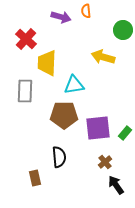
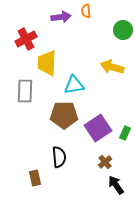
purple arrow: rotated 24 degrees counterclockwise
red cross: rotated 20 degrees clockwise
yellow arrow: moved 9 px right, 10 px down
purple square: rotated 28 degrees counterclockwise
green rectangle: rotated 16 degrees counterclockwise
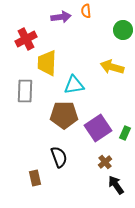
black semicircle: rotated 15 degrees counterclockwise
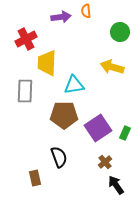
green circle: moved 3 px left, 2 px down
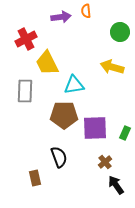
yellow trapezoid: rotated 28 degrees counterclockwise
purple square: moved 3 px left; rotated 32 degrees clockwise
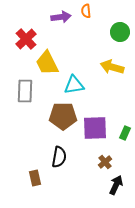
red cross: rotated 15 degrees counterclockwise
brown pentagon: moved 1 px left, 1 px down
black semicircle: rotated 30 degrees clockwise
black arrow: rotated 60 degrees clockwise
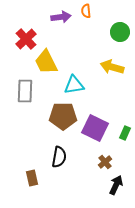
yellow trapezoid: moved 1 px left, 1 px up
purple square: rotated 28 degrees clockwise
brown rectangle: moved 3 px left
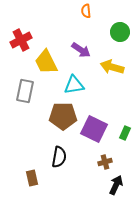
purple arrow: moved 20 px right, 33 px down; rotated 42 degrees clockwise
red cross: moved 5 px left, 1 px down; rotated 15 degrees clockwise
gray rectangle: rotated 10 degrees clockwise
purple square: moved 1 px left, 1 px down
brown cross: rotated 24 degrees clockwise
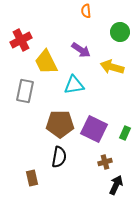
brown pentagon: moved 3 px left, 8 px down
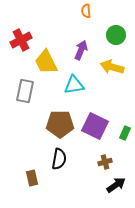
green circle: moved 4 px left, 3 px down
purple arrow: rotated 102 degrees counterclockwise
purple square: moved 1 px right, 3 px up
black semicircle: moved 2 px down
black arrow: rotated 30 degrees clockwise
